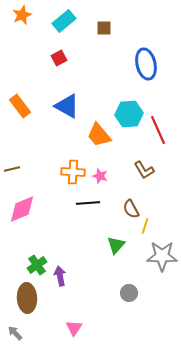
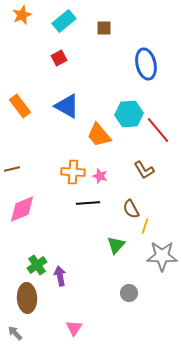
red line: rotated 16 degrees counterclockwise
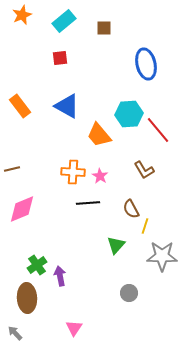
red square: moved 1 px right; rotated 21 degrees clockwise
pink star: rotated 14 degrees clockwise
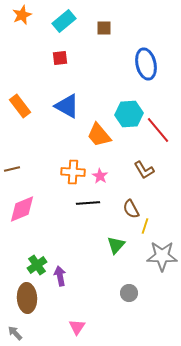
pink triangle: moved 3 px right, 1 px up
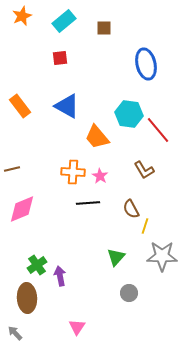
orange star: moved 1 px down
cyan hexagon: rotated 12 degrees clockwise
orange trapezoid: moved 2 px left, 2 px down
green triangle: moved 12 px down
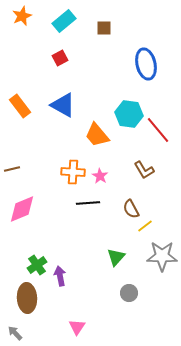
red square: rotated 21 degrees counterclockwise
blue triangle: moved 4 px left, 1 px up
orange trapezoid: moved 2 px up
yellow line: rotated 35 degrees clockwise
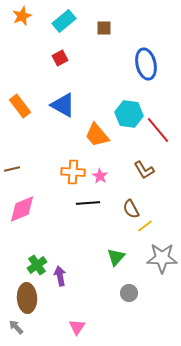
gray star: moved 2 px down
gray arrow: moved 1 px right, 6 px up
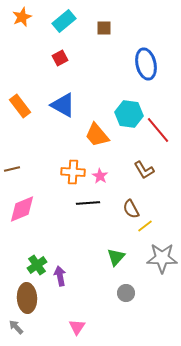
orange star: moved 1 px down
gray circle: moved 3 px left
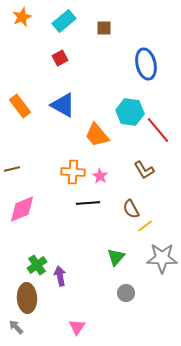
cyan hexagon: moved 1 px right, 2 px up
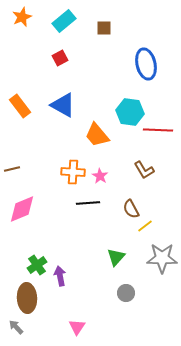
red line: rotated 48 degrees counterclockwise
